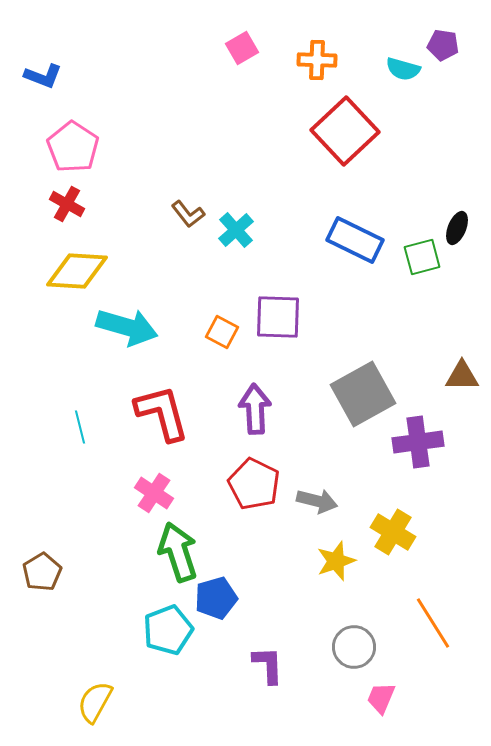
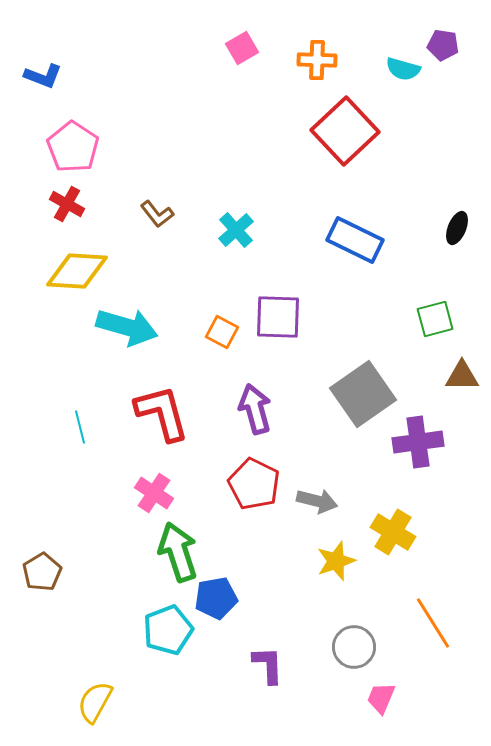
brown L-shape: moved 31 px left
green square: moved 13 px right, 62 px down
gray square: rotated 6 degrees counterclockwise
purple arrow: rotated 12 degrees counterclockwise
blue pentagon: rotated 6 degrees clockwise
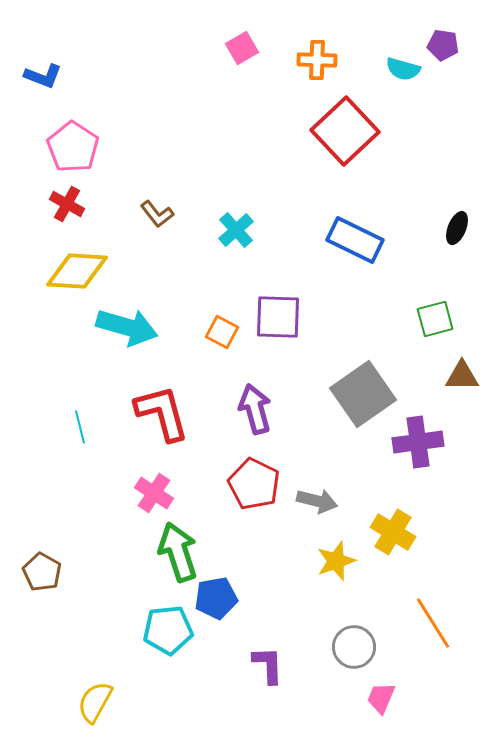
brown pentagon: rotated 12 degrees counterclockwise
cyan pentagon: rotated 15 degrees clockwise
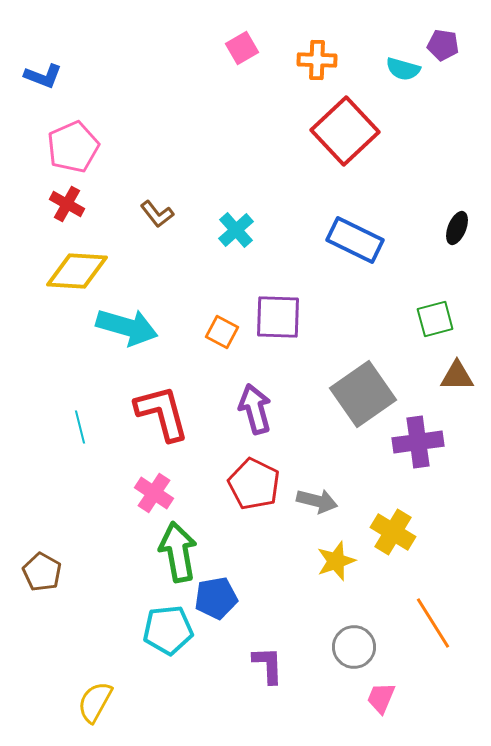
pink pentagon: rotated 15 degrees clockwise
brown triangle: moved 5 px left
green arrow: rotated 8 degrees clockwise
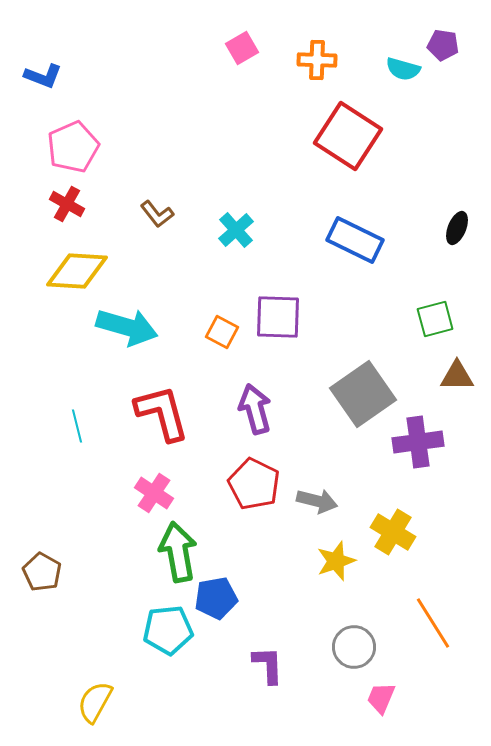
red square: moved 3 px right, 5 px down; rotated 14 degrees counterclockwise
cyan line: moved 3 px left, 1 px up
